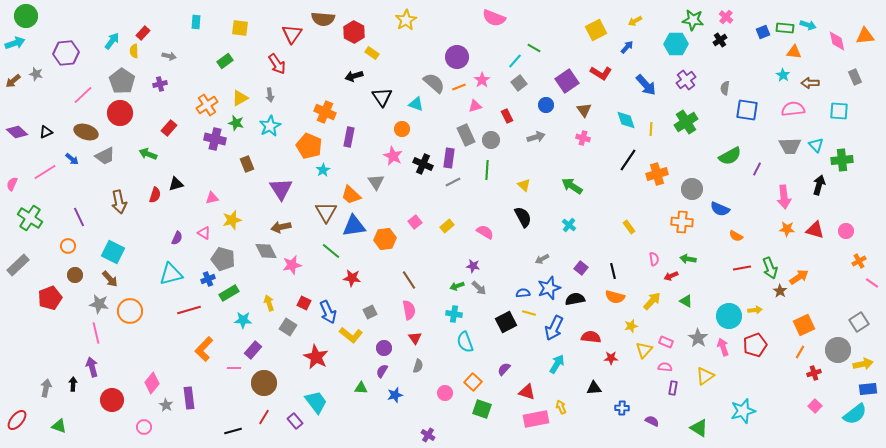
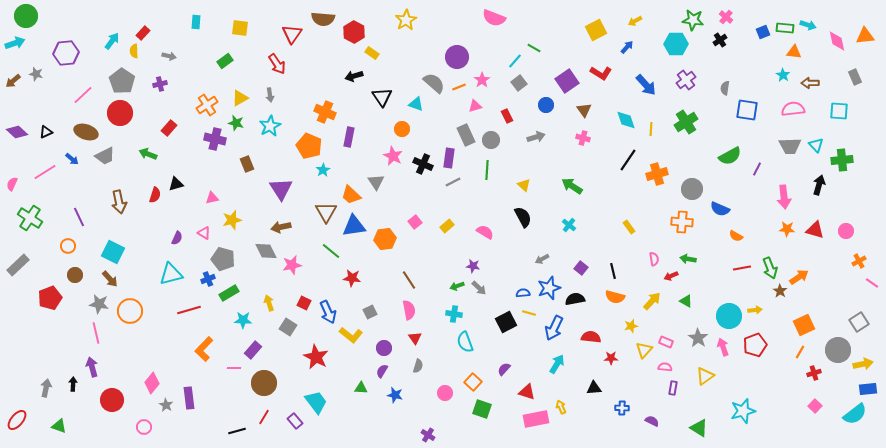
blue star at (395, 395): rotated 28 degrees clockwise
black line at (233, 431): moved 4 px right
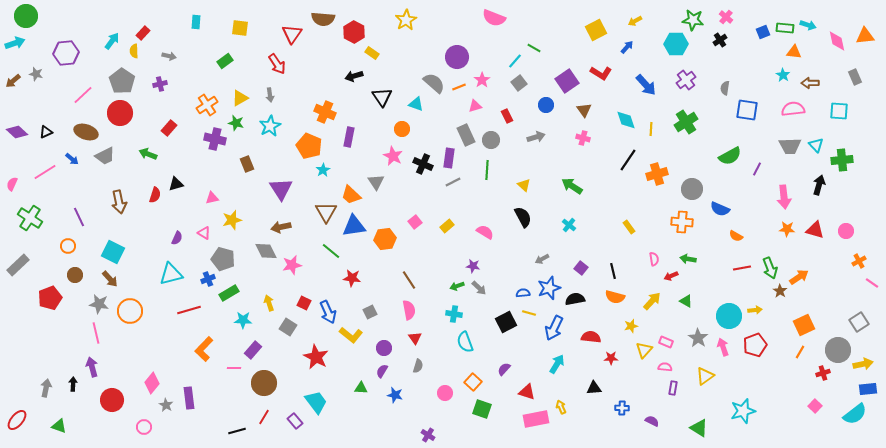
red cross at (814, 373): moved 9 px right
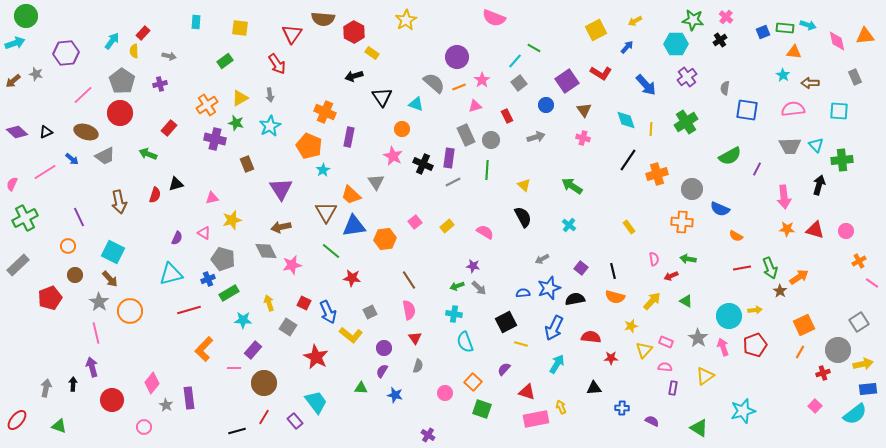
purple cross at (686, 80): moved 1 px right, 3 px up
green cross at (30, 218): moved 5 px left; rotated 30 degrees clockwise
gray star at (99, 304): moved 2 px up; rotated 24 degrees clockwise
yellow line at (529, 313): moved 8 px left, 31 px down
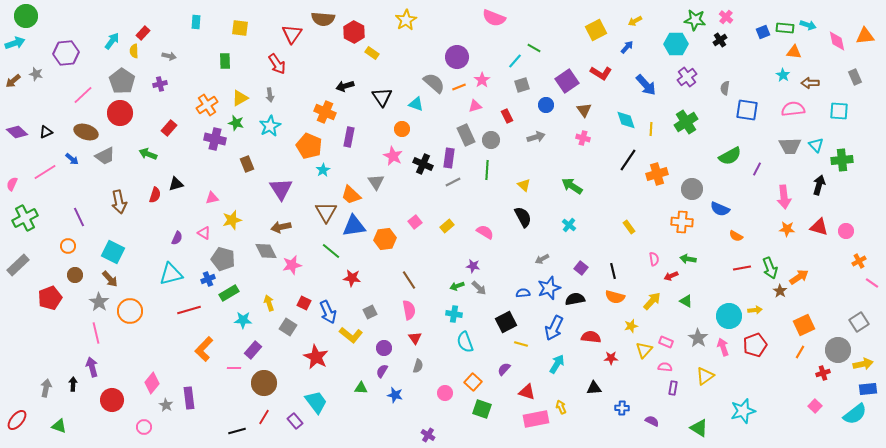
green star at (693, 20): moved 2 px right
green rectangle at (225, 61): rotated 56 degrees counterclockwise
black arrow at (354, 76): moved 9 px left, 10 px down
gray square at (519, 83): moved 3 px right, 2 px down; rotated 21 degrees clockwise
red triangle at (815, 230): moved 4 px right, 3 px up
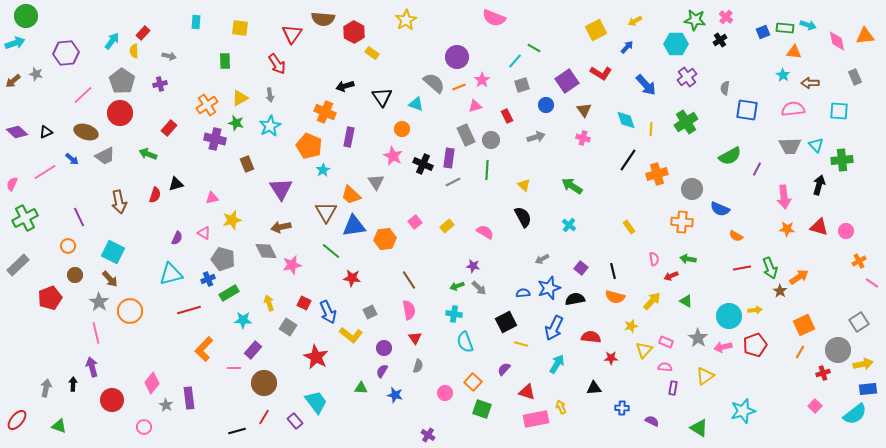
pink arrow at (723, 347): rotated 84 degrees counterclockwise
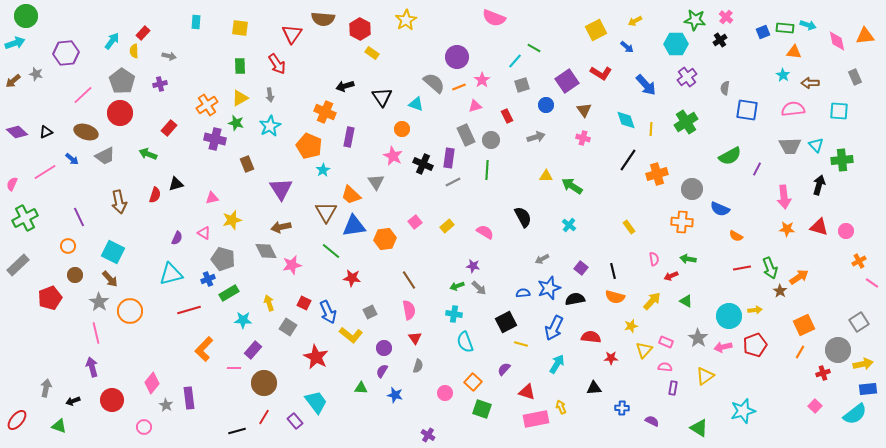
red hexagon at (354, 32): moved 6 px right, 3 px up
blue arrow at (627, 47): rotated 88 degrees clockwise
green rectangle at (225, 61): moved 15 px right, 5 px down
yellow triangle at (524, 185): moved 22 px right, 9 px up; rotated 40 degrees counterclockwise
black arrow at (73, 384): moved 17 px down; rotated 112 degrees counterclockwise
